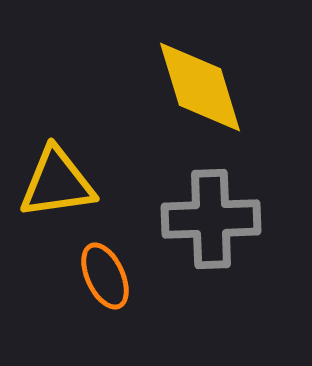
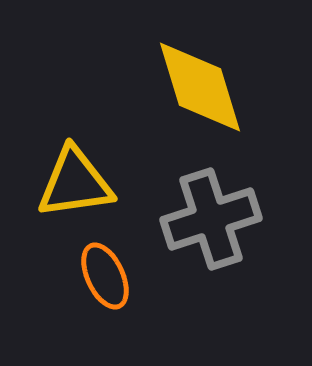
yellow triangle: moved 18 px right
gray cross: rotated 16 degrees counterclockwise
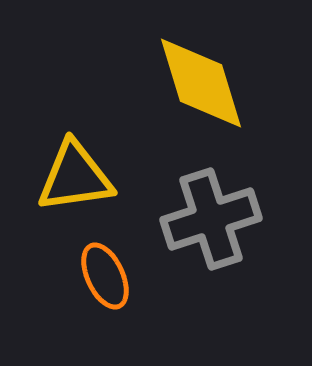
yellow diamond: moved 1 px right, 4 px up
yellow triangle: moved 6 px up
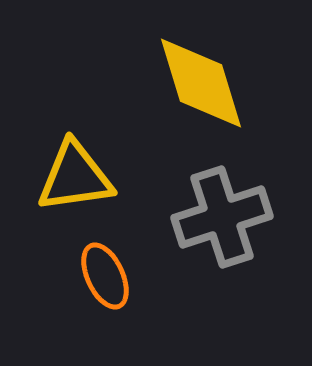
gray cross: moved 11 px right, 2 px up
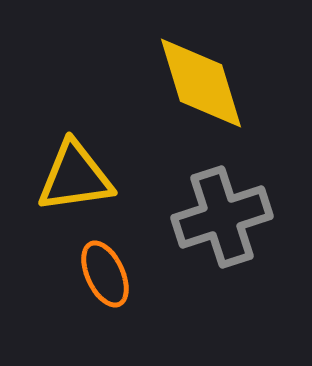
orange ellipse: moved 2 px up
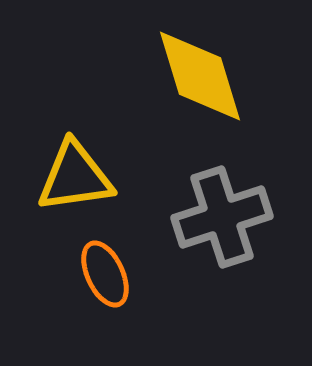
yellow diamond: moved 1 px left, 7 px up
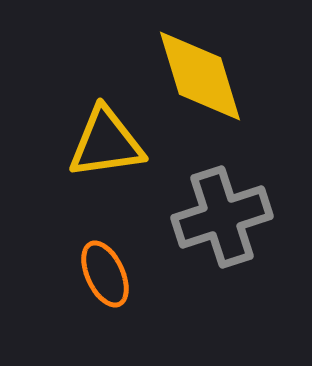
yellow triangle: moved 31 px right, 34 px up
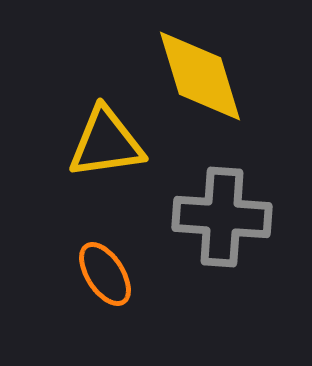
gray cross: rotated 22 degrees clockwise
orange ellipse: rotated 8 degrees counterclockwise
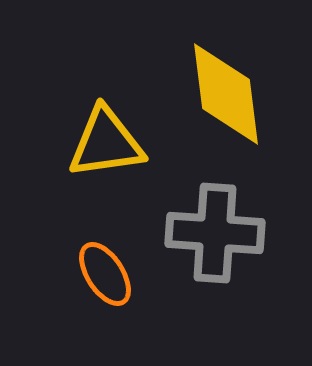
yellow diamond: moved 26 px right, 18 px down; rotated 10 degrees clockwise
gray cross: moved 7 px left, 16 px down
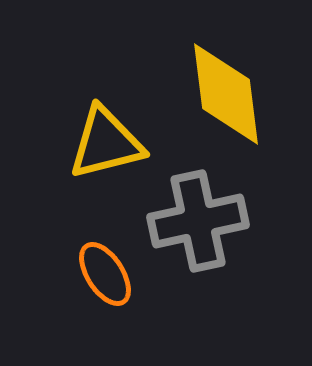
yellow triangle: rotated 6 degrees counterclockwise
gray cross: moved 17 px left, 12 px up; rotated 16 degrees counterclockwise
